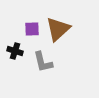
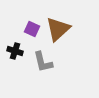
purple square: rotated 28 degrees clockwise
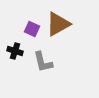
brown triangle: moved 5 px up; rotated 12 degrees clockwise
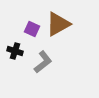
gray L-shape: rotated 115 degrees counterclockwise
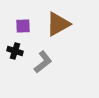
purple square: moved 9 px left, 3 px up; rotated 28 degrees counterclockwise
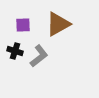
purple square: moved 1 px up
gray L-shape: moved 4 px left, 6 px up
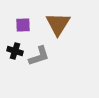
brown triangle: rotated 28 degrees counterclockwise
gray L-shape: rotated 20 degrees clockwise
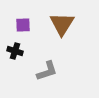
brown triangle: moved 4 px right
gray L-shape: moved 8 px right, 15 px down
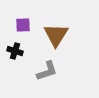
brown triangle: moved 6 px left, 11 px down
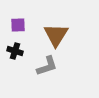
purple square: moved 5 px left
gray L-shape: moved 5 px up
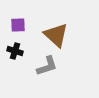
brown triangle: rotated 20 degrees counterclockwise
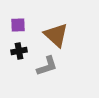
black cross: moved 4 px right; rotated 28 degrees counterclockwise
